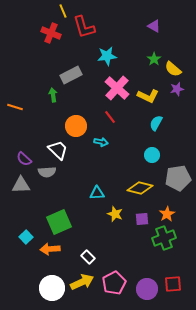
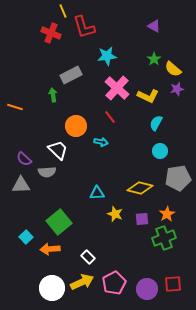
cyan circle: moved 8 px right, 4 px up
green square: rotated 15 degrees counterclockwise
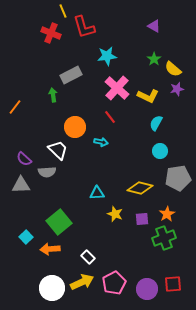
orange line: rotated 70 degrees counterclockwise
orange circle: moved 1 px left, 1 px down
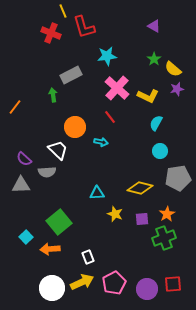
white rectangle: rotated 24 degrees clockwise
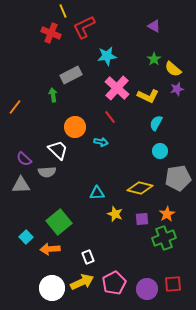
red L-shape: rotated 80 degrees clockwise
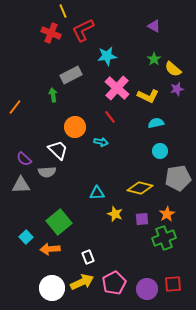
red L-shape: moved 1 px left, 3 px down
cyan semicircle: rotated 49 degrees clockwise
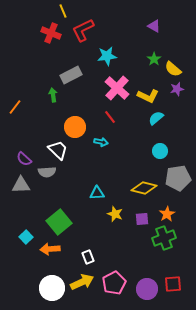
cyan semicircle: moved 5 px up; rotated 28 degrees counterclockwise
yellow diamond: moved 4 px right
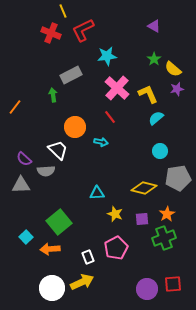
yellow L-shape: moved 2 px up; rotated 140 degrees counterclockwise
gray semicircle: moved 1 px left, 1 px up
pink pentagon: moved 2 px right, 35 px up
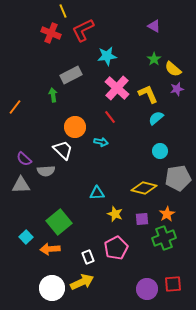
white trapezoid: moved 5 px right
